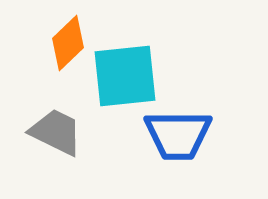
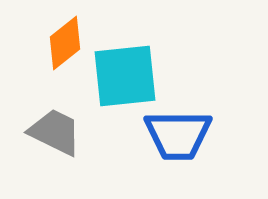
orange diamond: moved 3 px left; rotated 6 degrees clockwise
gray trapezoid: moved 1 px left
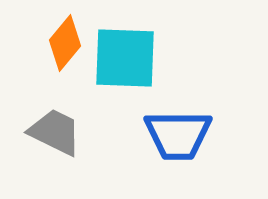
orange diamond: rotated 12 degrees counterclockwise
cyan square: moved 18 px up; rotated 8 degrees clockwise
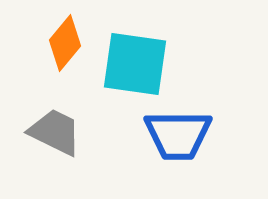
cyan square: moved 10 px right, 6 px down; rotated 6 degrees clockwise
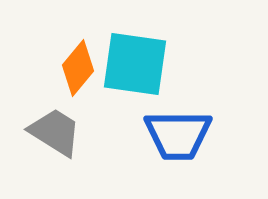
orange diamond: moved 13 px right, 25 px down
gray trapezoid: rotated 6 degrees clockwise
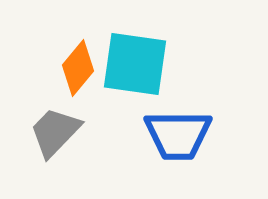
gray trapezoid: rotated 78 degrees counterclockwise
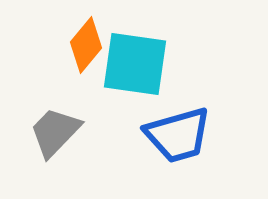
orange diamond: moved 8 px right, 23 px up
blue trapezoid: rotated 16 degrees counterclockwise
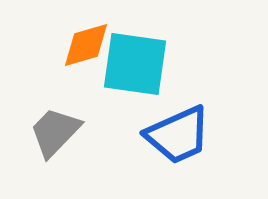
orange diamond: rotated 34 degrees clockwise
blue trapezoid: rotated 8 degrees counterclockwise
